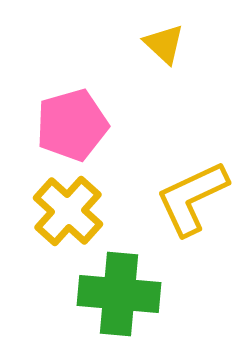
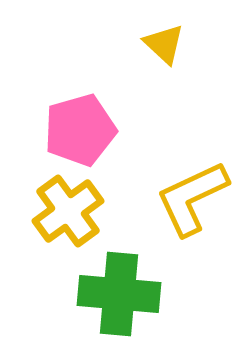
pink pentagon: moved 8 px right, 5 px down
yellow cross: rotated 12 degrees clockwise
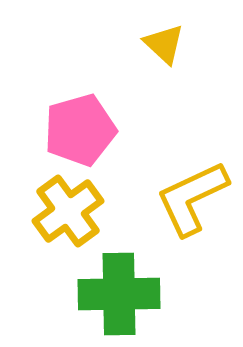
green cross: rotated 6 degrees counterclockwise
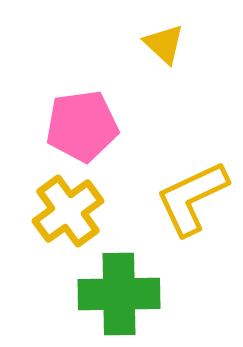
pink pentagon: moved 2 px right, 4 px up; rotated 8 degrees clockwise
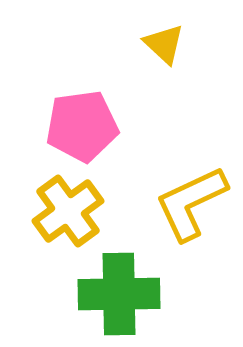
yellow L-shape: moved 1 px left, 5 px down
